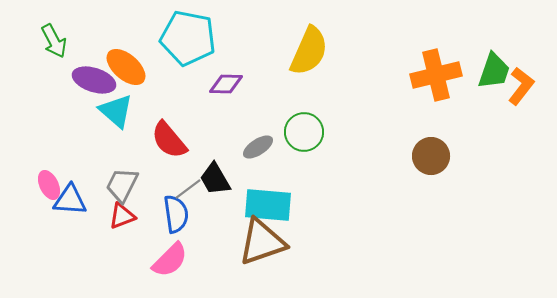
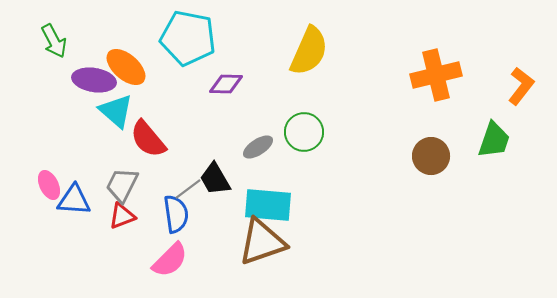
green trapezoid: moved 69 px down
purple ellipse: rotated 9 degrees counterclockwise
red semicircle: moved 21 px left, 1 px up
blue triangle: moved 4 px right
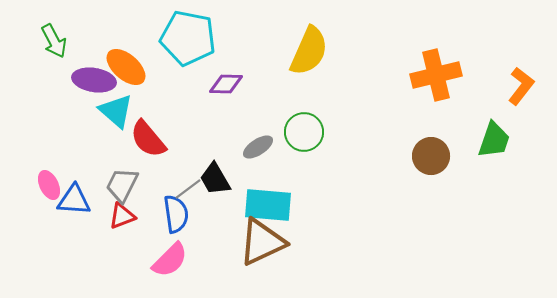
brown triangle: rotated 6 degrees counterclockwise
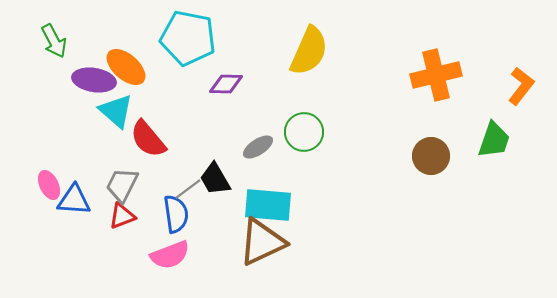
pink semicircle: moved 5 px up; rotated 24 degrees clockwise
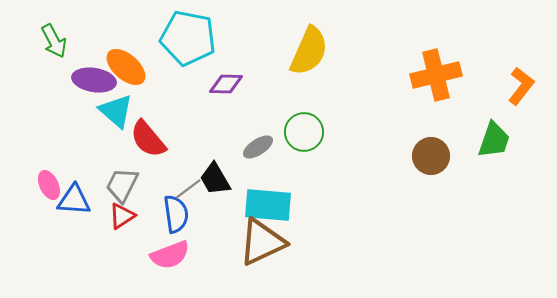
red triangle: rotated 12 degrees counterclockwise
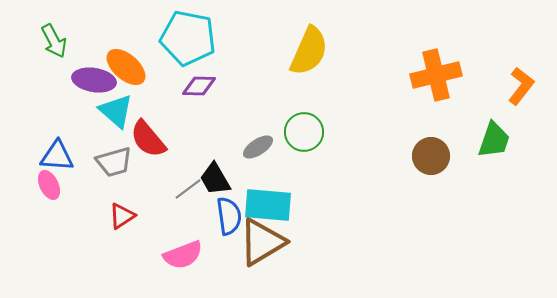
purple diamond: moved 27 px left, 2 px down
gray trapezoid: moved 8 px left, 23 px up; rotated 132 degrees counterclockwise
blue triangle: moved 17 px left, 44 px up
blue semicircle: moved 53 px right, 2 px down
brown triangle: rotated 6 degrees counterclockwise
pink semicircle: moved 13 px right
